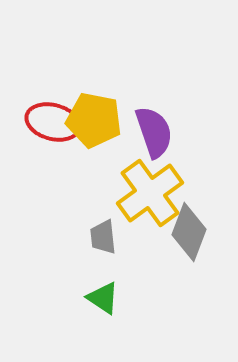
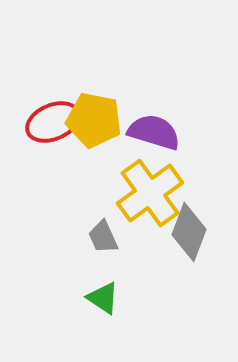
red ellipse: rotated 38 degrees counterclockwise
purple semicircle: rotated 54 degrees counterclockwise
gray trapezoid: rotated 18 degrees counterclockwise
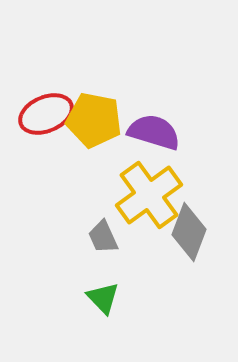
red ellipse: moved 7 px left, 8 px up
yellow cross: moved 1 px left, 2 px down
green triangle: rotated 12 degrees clockwise
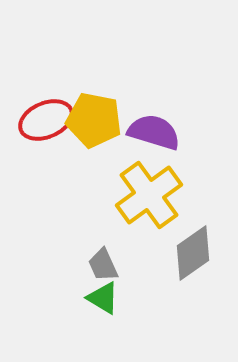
red ellipse: moved 6 px down
gray diamond: moved 4 px right, 21 px down; rotated 34 degrees clockwise
gray trapezoid: moved 28 px down
green triangle: rotated 15 degrees counterclockwise
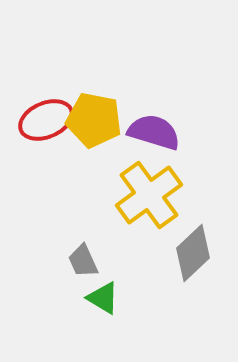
gray diamond: rotated 8 degrees counterclockwise
gray trapezoid: moved 20 px left, 4 px up
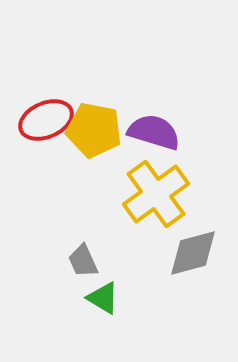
yellow pentagon: moved 10 px down
yellow cross: moved 7 px right, 1 px up
gray diamond: rotated 28 degrees clockwise
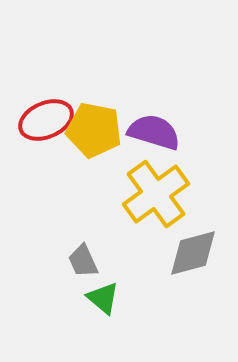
green triangle: rotated 9 degrees clockwise
